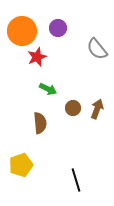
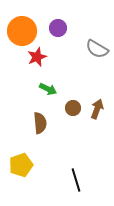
gray semicircle: rotated 20 degrees counterclockwise
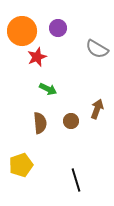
brown circle: moved 2 px left, 13 px down
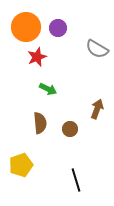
orange circle: moved 4 px right, 4 px up
brown circle: moved 1 px left, 8 px down
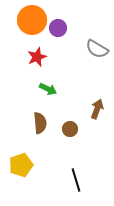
orange circle: moved 6 px right, 7 px up
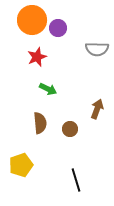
gray semicircle: rotated 30 degrees counterclockwise
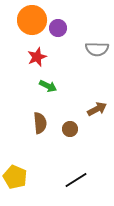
green arrow: moved 3 px up
brown arrow: rotated 42 degrees clockwise
yellow pentagon: moved 6 px left, 12 px down; rotated 30 degrees counterclockwise
black line: rotated 75 degrees clockwise
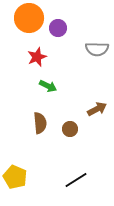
orange circle: moved 3 px left, 2 px up
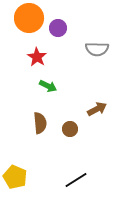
red star: rotated 18 degrees counterclockwise
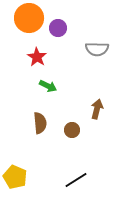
brown arrow: rotated 48 degrees counterclockwise
brown circle: moved 2 px right, 1 px down
